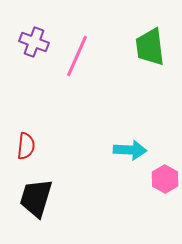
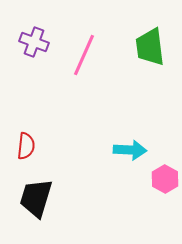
pink line: moved 7 px right, 1 px up
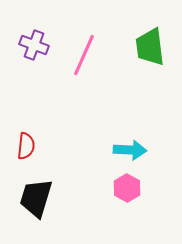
purple cross: moved 3 px down
pink hexagon: moved 38 px left, 9 px down
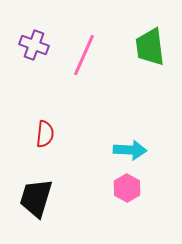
red semicircle: moved 19 px right, 12 px up
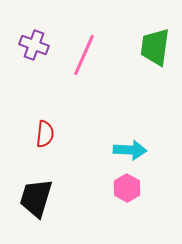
green trapezoid: moved 5 px right; rotated 15 degrees clockwise
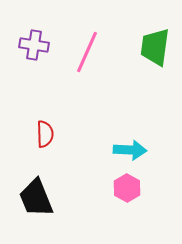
purple cross: rotated 12 degrees counterclockwise
pink line: moved 3 px right, 3 px up
red semicircle: rotated 8 degrees counterclockwise
black trapezoid: rotated 39 degrees counterclockwise
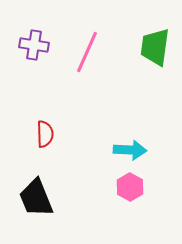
pink hexagon: moved 3 px right, 1 px up
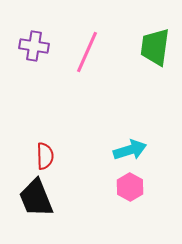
purple cross: moved 1 px down
red semicircle: moved 22 px down
cyan arrow: rotated 20 degrees counterclockwise
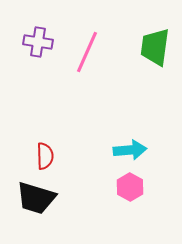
purple cross: moved 4 px right, 4 px up
cyan arrow: rotated 12 degrees clockwise
black trapezoid: rotated 51 degrees counterclockwise
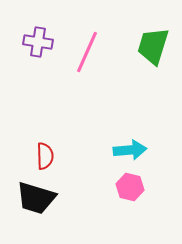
green trapezoid: moved 2 px left, 1 px up; rotated 9 degrees clockwise
pink hexagon: rotated 16 degrees counterclockwise
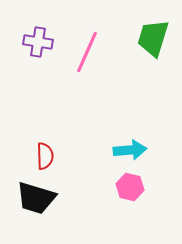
green trapezoid: moved 8 px up
